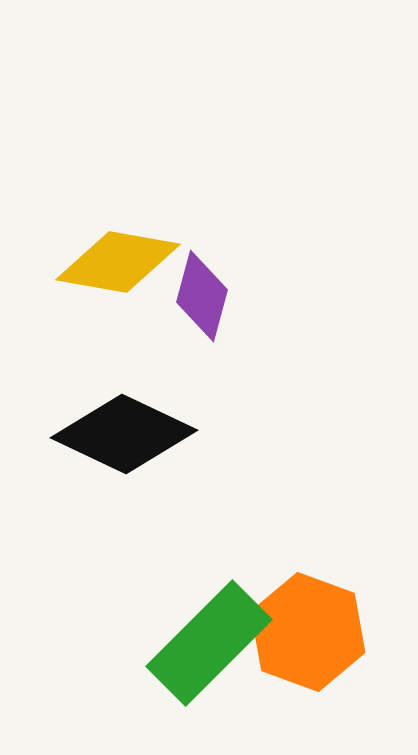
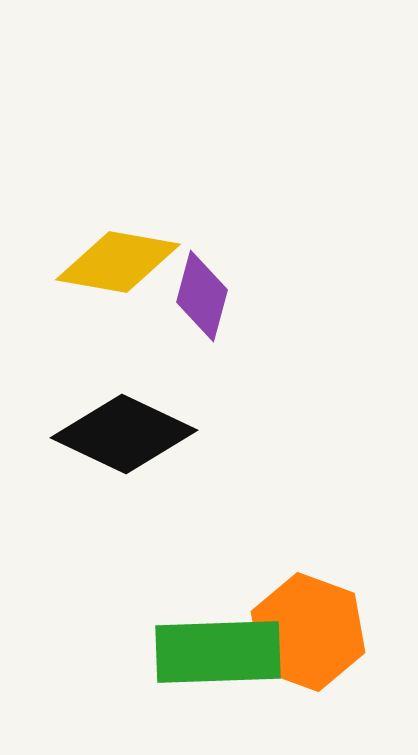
green rectangle: moved 9 px right, 9 px down; rotated 43 degrees clockwise
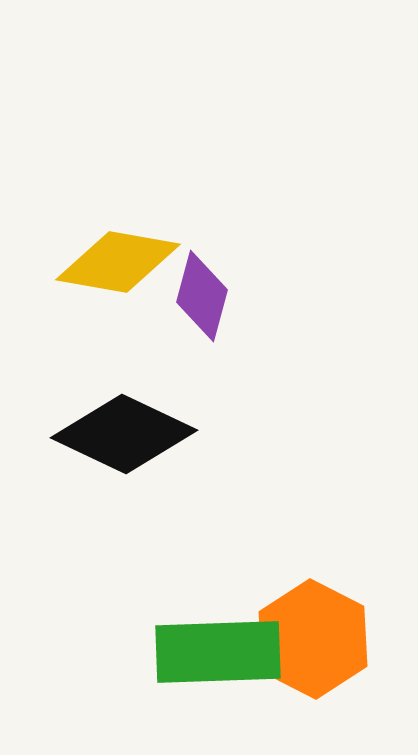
orange hexagon: moved 5 px right, 7 px down; rotated 7 degrees clockwise
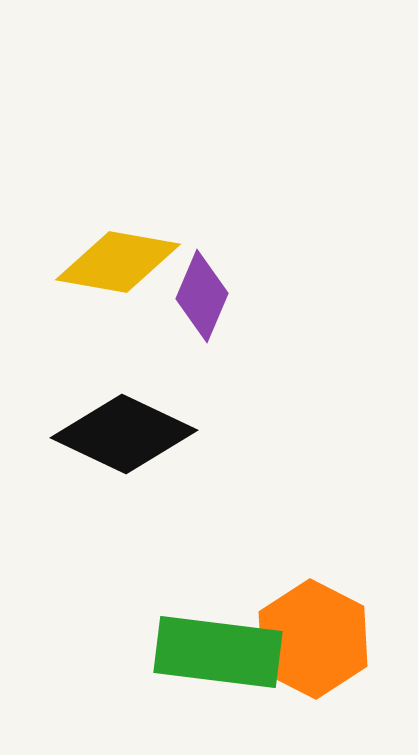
purple diamond: rotated 8 degrees clockwise
green rectangle: rotated 9 degrees clockwise
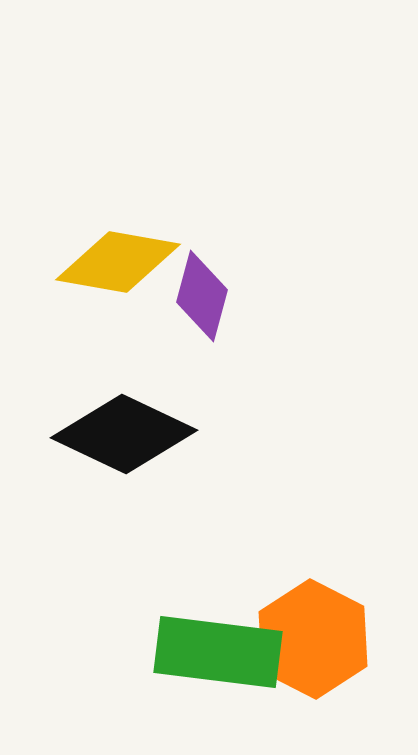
purple diamond: rotated 8 degrees counterclockwise
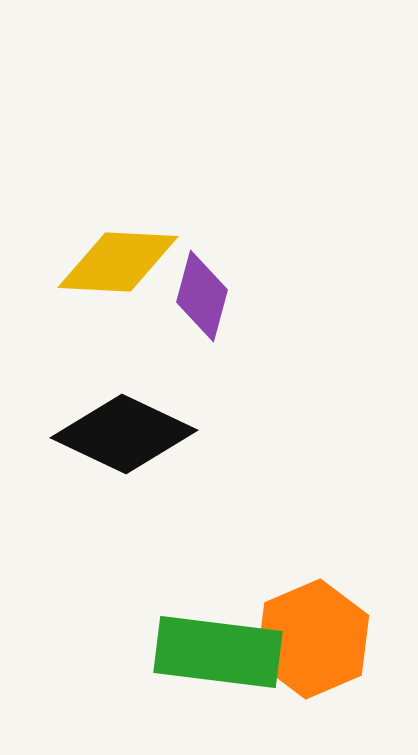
yellow diamond: rotated 7 degrees counterclockwise
orange hexagon: rotated 10 degrees clockwise
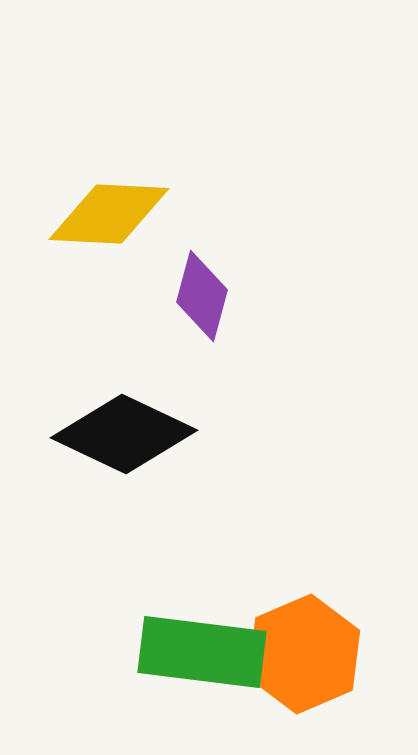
yellow diamond: moved 9 px left, 48 px up
orange hexagon: moved 9 px left, 15 px down
green rectangle: moved 16 px left
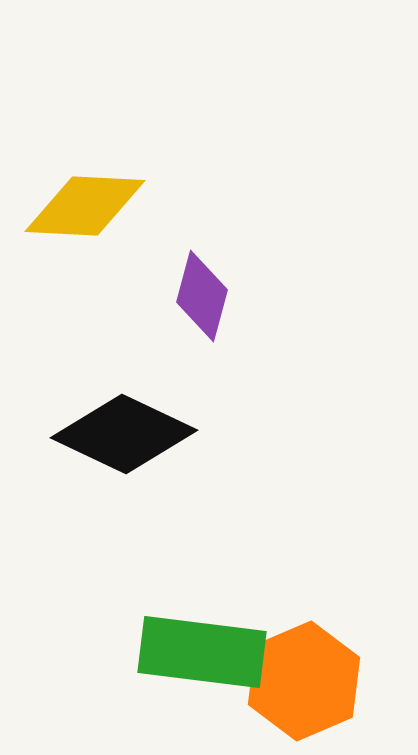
yellow diamond: moved 24 px left, 8 px up
orange hexagon: moved 27 px down
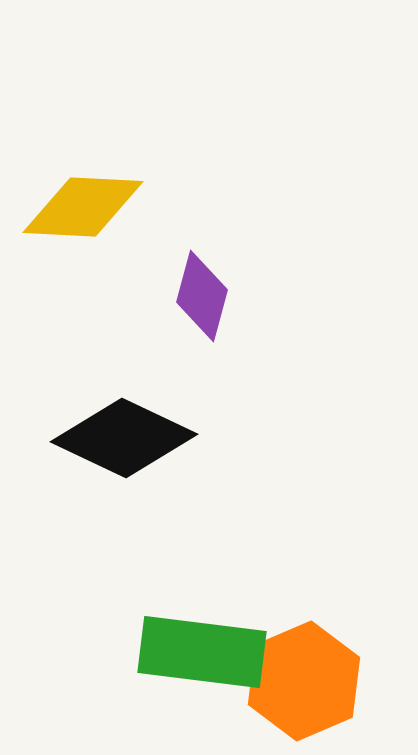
yellow diamond: moved 2 px left, 1 px down
black diamond: moved 4 px down
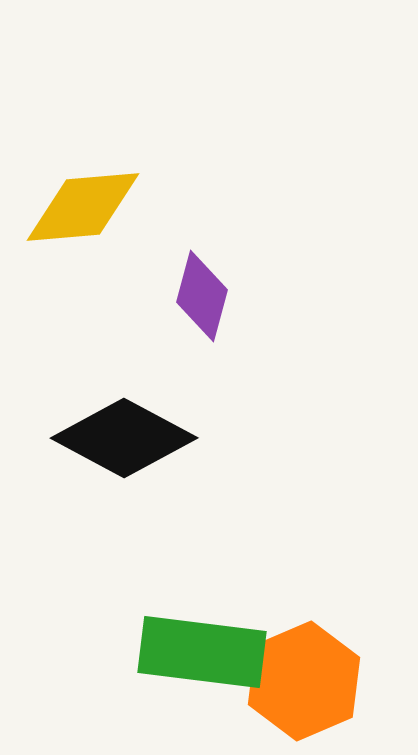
yellow diamond: rotated 8 degrees counterclockwise
black diamond: rotated 3 degrees clockwise
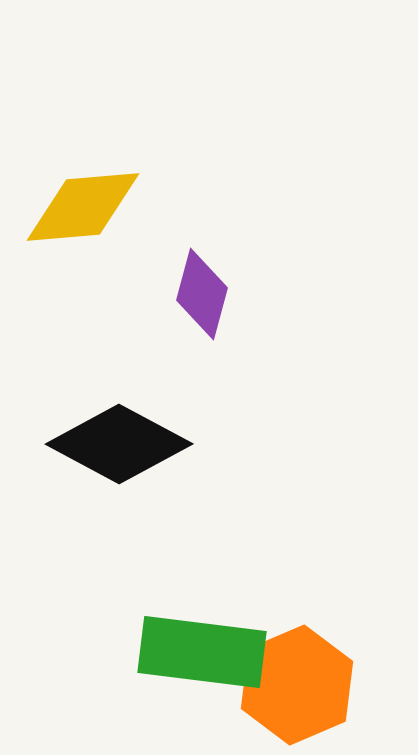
purple diamond: moved 2 px up
black diamond: moved 5 px left, 6 px down
orange hexagon: moved 7 px left, 4 px down
